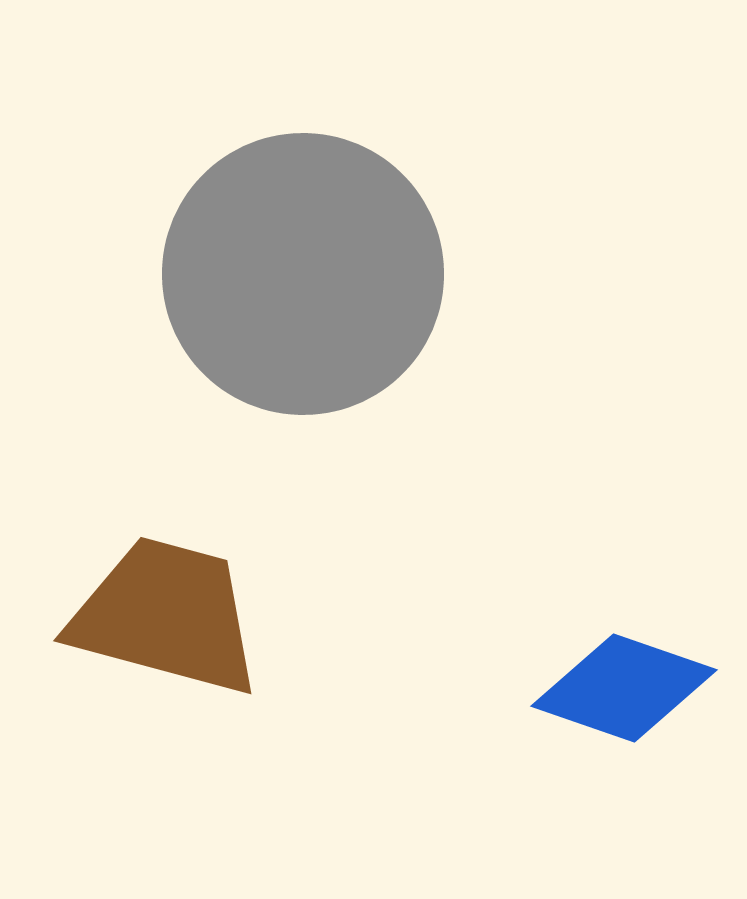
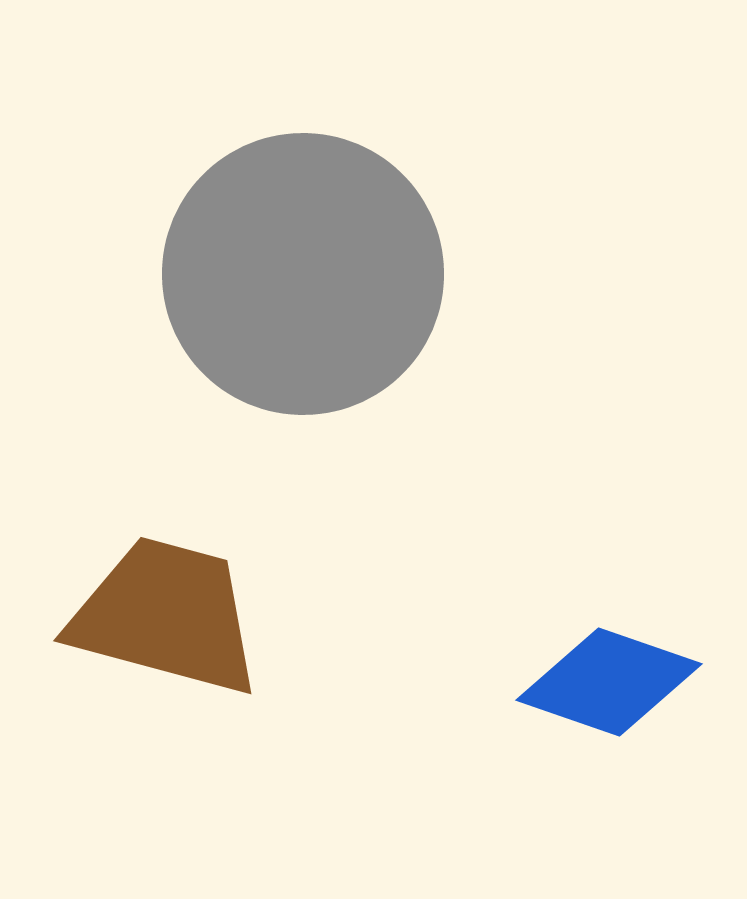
blue diamond: moved 15 px left, 6 px up
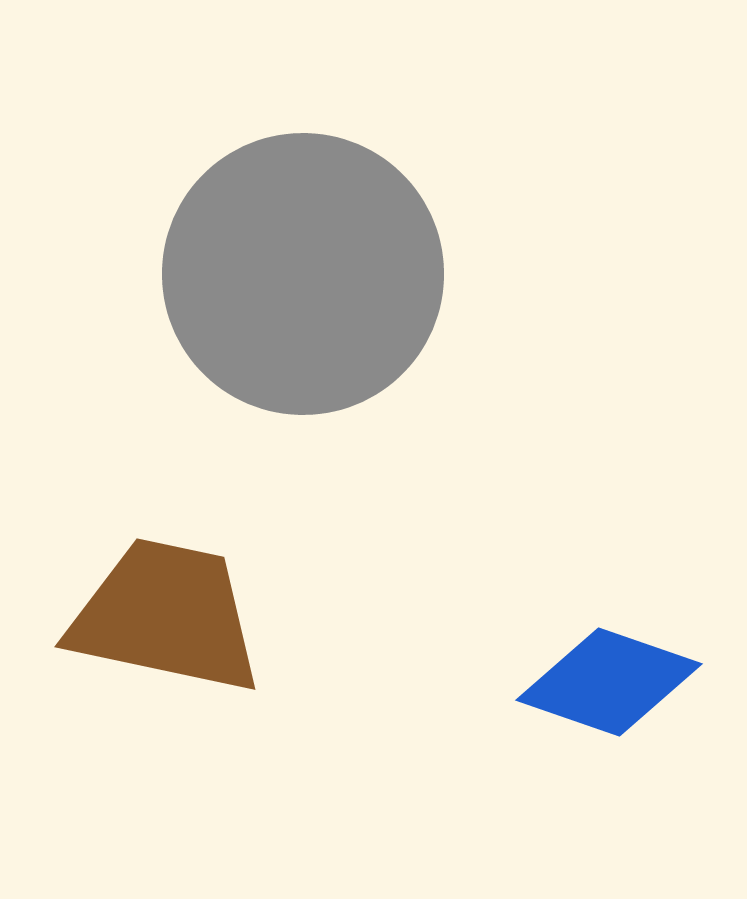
brown trapezoid: rotated 3 degrees counterclockwise
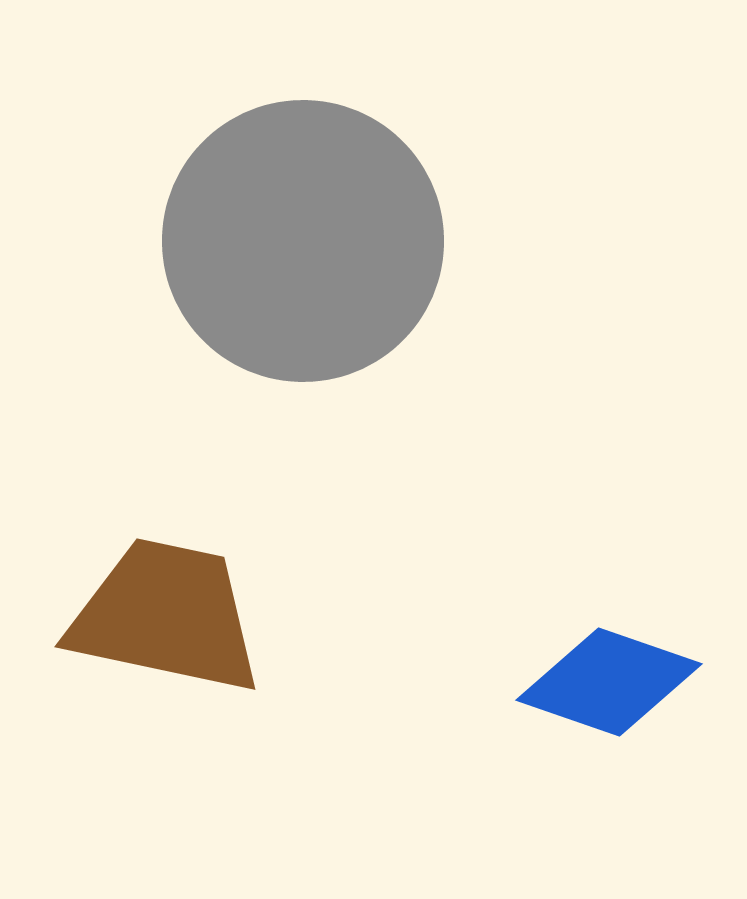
gray circle: moved 33 px up
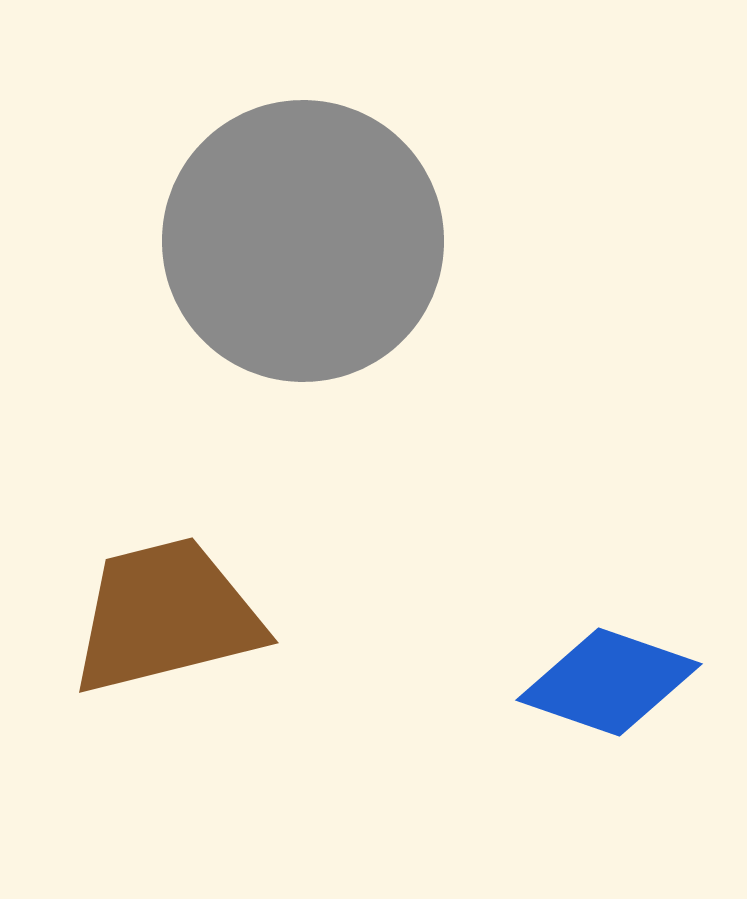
brown trapezoid: rotated 26 degrees counterclockwise
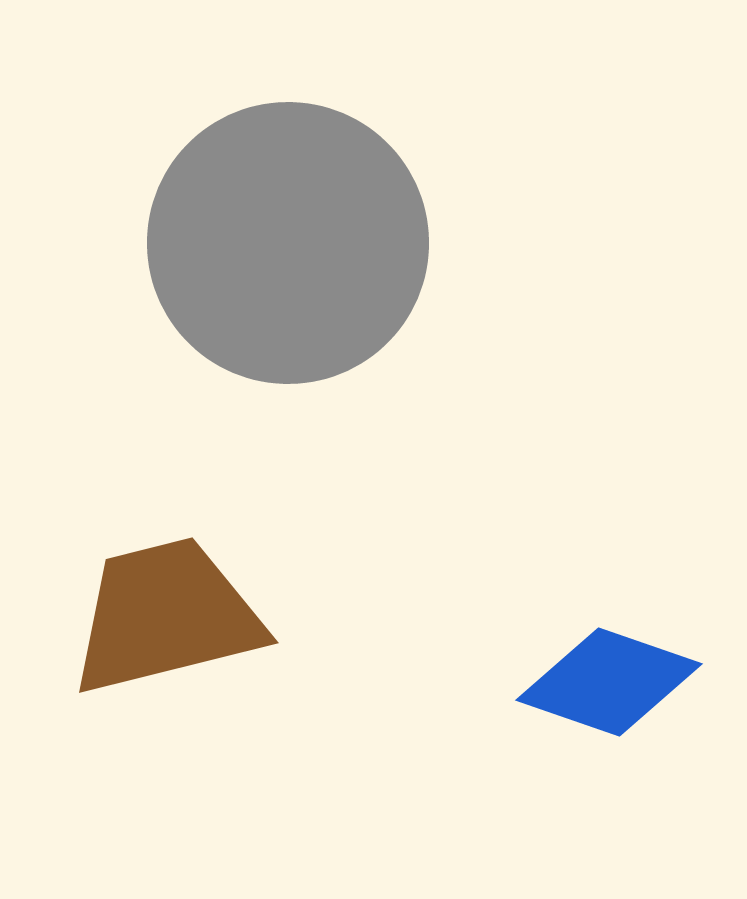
gray circle: moved 15 px left, 2 px down
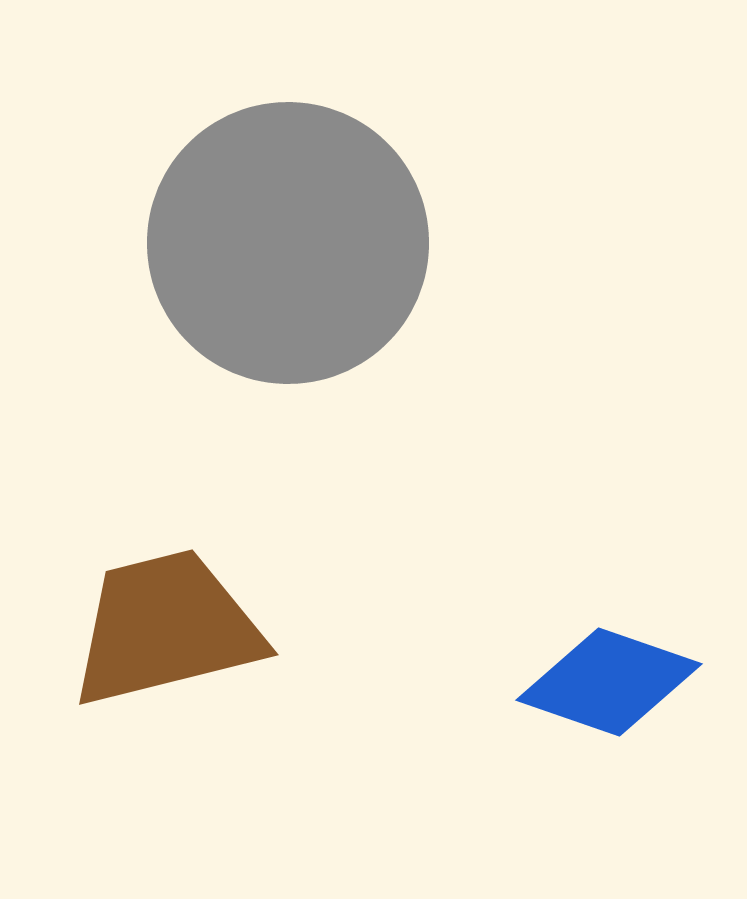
brown trapezoid: moved 12 px down
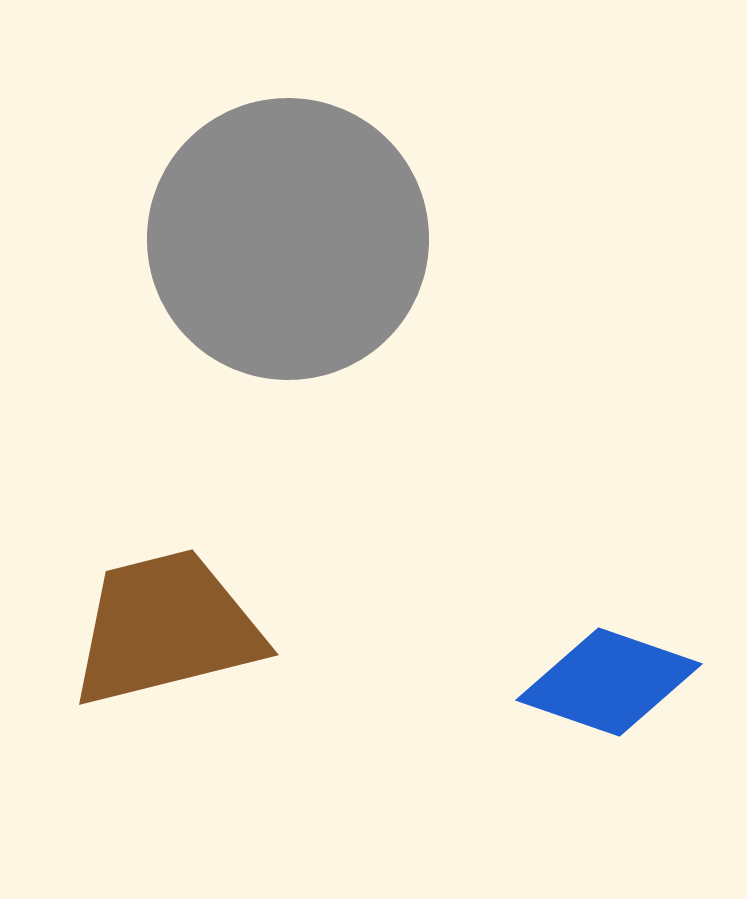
gray circle: moved 4 px up
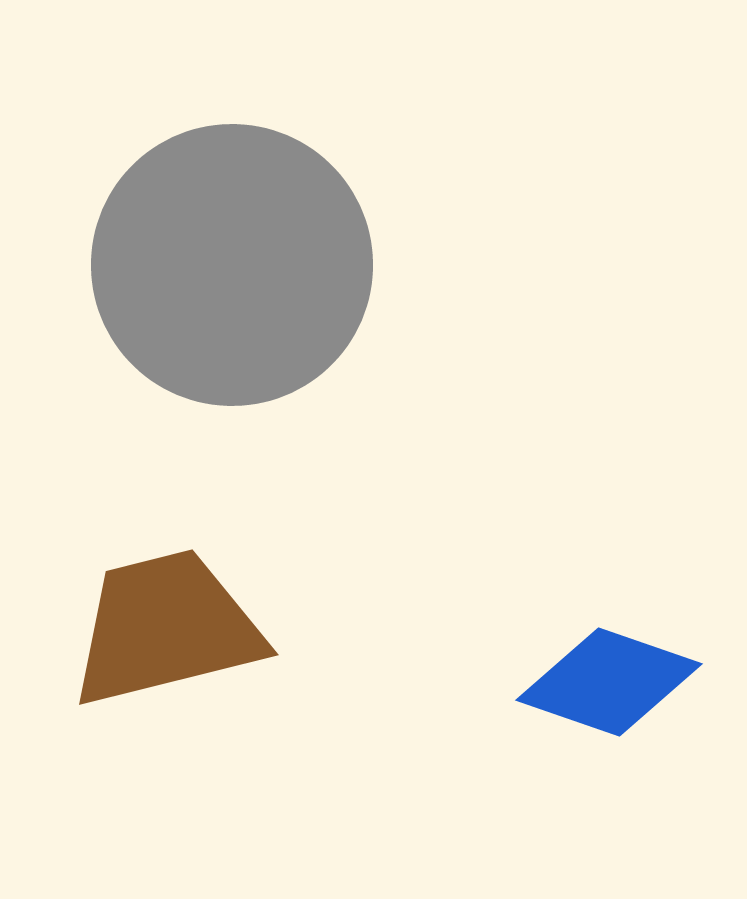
gray circle: moved 56 px left, 26 px down
